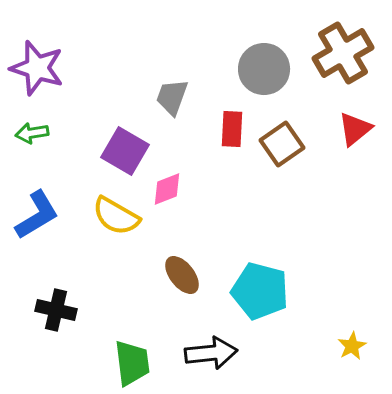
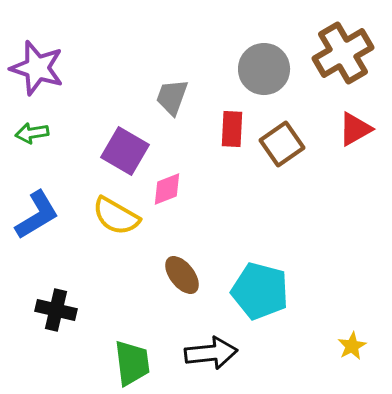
red triangle: rotated 9 degrees clockwise
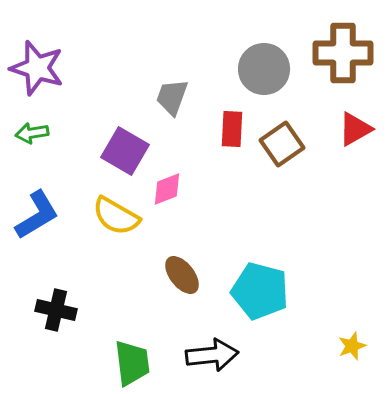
brown cross: rotated 30 degrees clockwise
yellow star: rotated 8 degrees clockwise
black arrow: moved 1 px right, 2 px down
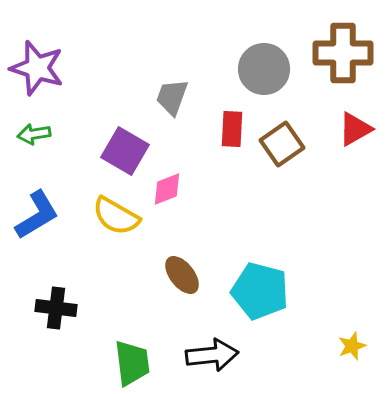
green arrow: moved 2 px right, 1 px down
black cross: moved 2 px up; rotated 6 degrees counterclockwise
